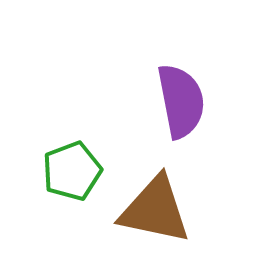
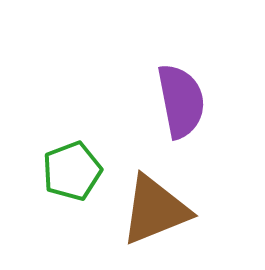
brown triangle: rotated 34 degrees counterclockwise
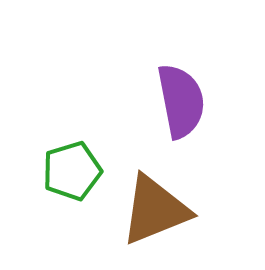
green pentagon: rotated 4 degrees clockwise
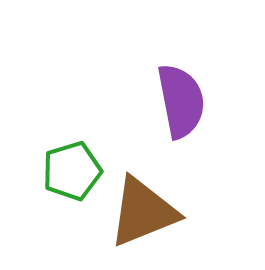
brown triangle: moved 12 px left, 2 px down
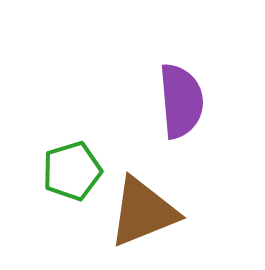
purple semicircle: rotated 6 degrees clockwise
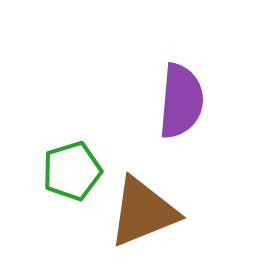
purple semicircle: rotated 10 degrees clockwise
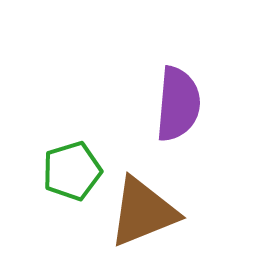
purple semicircle: moved 3 px left, 3 px down
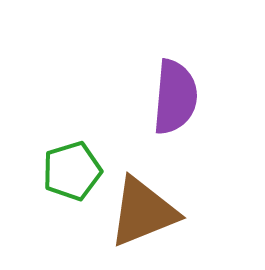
purple semicircle: moved 3 px left, 7 px up
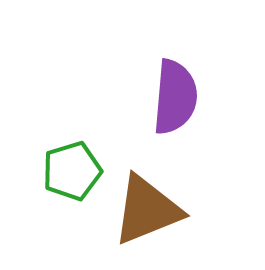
brown triangle: moved 4 px right, 2 px up
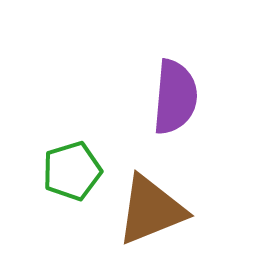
brown triangle: moved 4 px right
